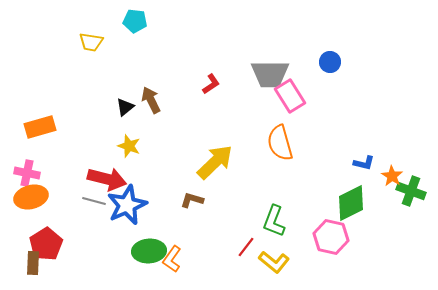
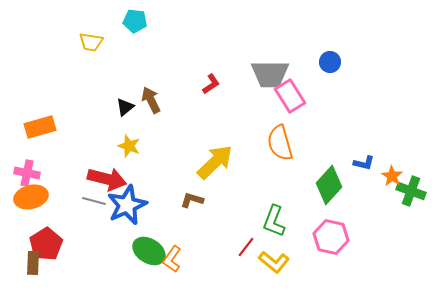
green diamond: moved 22 px left, 18 px up; rotated 21 degrees counterclockwise
green ellipse: rotated 36 degrees clockwise
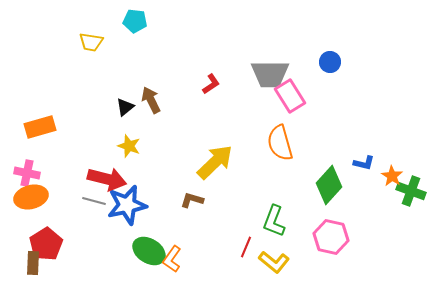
blue star: rotated 12 degrees clockwise
red line: rotated 15 degrees counterclockwise
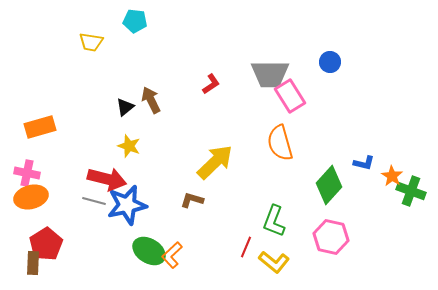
orange L-shape: moved 4 px up; rotated 12 degrees clockwise
